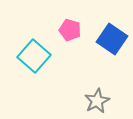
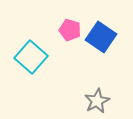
blue square: moved 11 px left, 2 px up
cyan square: moved 3 px left, 1 px down
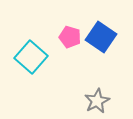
pink pentagon: moved 7 px down
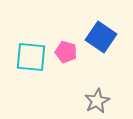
pink pentagon: moved 4 px left, 15 px down
cyan square: rotated 36 degrees counterclockwise
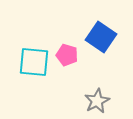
pink pentagon: moved 1 px right, 3 px down
cyan square: moved 3 px right, 5 px down
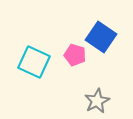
pink pentagon: moved 8 px right
cyan square: rotated 20 degrees clockwise
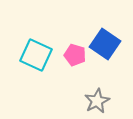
blue square: moved 4 px right, 7 px down
cyan square: moved 2 px right, 7 px up
